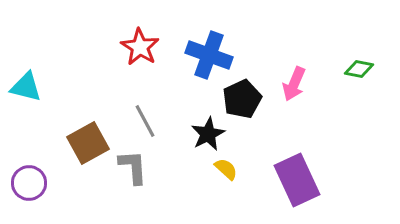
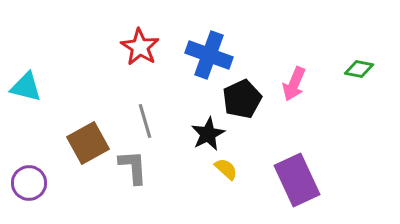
gray line: rotated 12 degrees clockwise
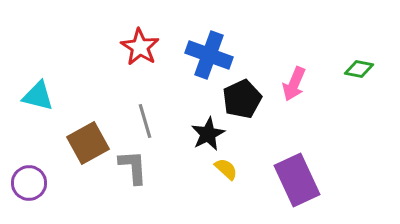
cyan triangle: moved 12 px right, 9 px down
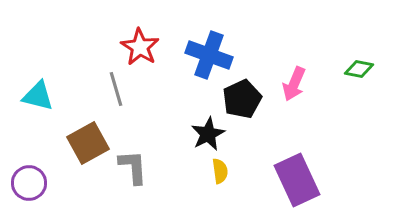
gray line: moved 29 px left, 32 px up
yellow semicircle: moved 6 px left, 2 px down; rotated 40 degrees clockwise
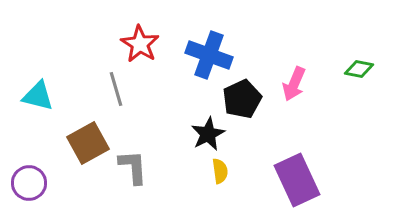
red star: moved 3 px up
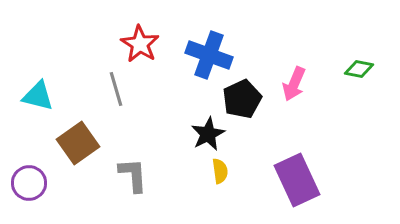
brown square: moved 10 px left; rotated 6 degrees counterclockwise
gray L-shape: moved 8 px down
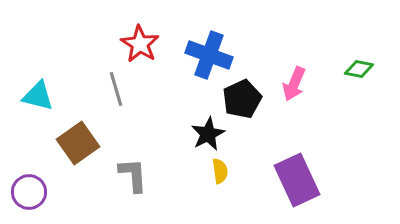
purple circle: moved 9 px down
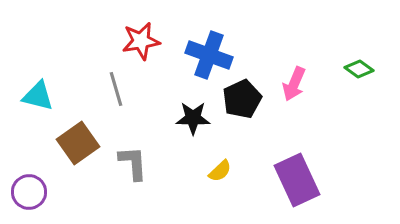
red star: moved 1 px right, 3 px up; rotated 30 degrees clockwise
green diamond: rotated 24 degrees clockwise
black star: moved 15 px left, 16 px up; rotated 28 degrees clockwise
yellow semicircle: rotated 55 degrees clockwise
gray L-shape: moved 12 px up
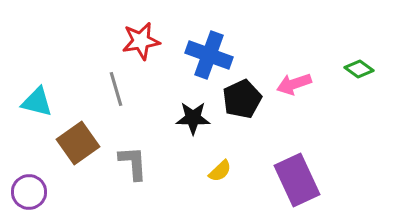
pink arrow: rotated 48 degrees clockwise
cyan triangle: moved 1 px left, 6 px down
